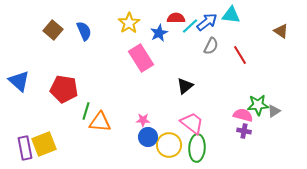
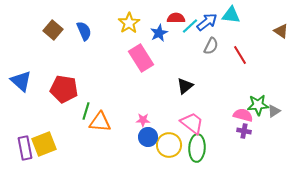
blue triangle: moved 2 px right
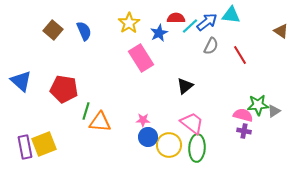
purple rectangle: moved 1 px up
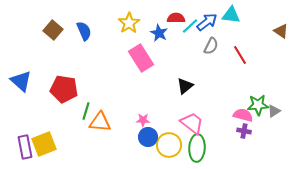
blue star: rotated 18 degrees counterclockwise
